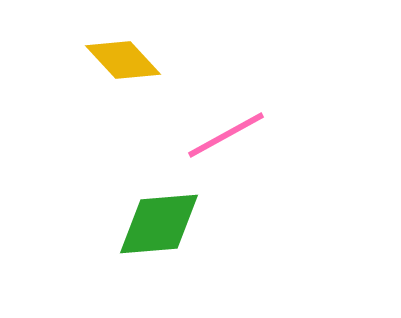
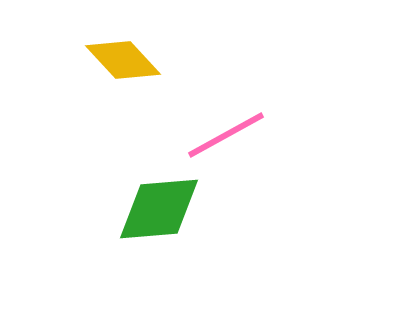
green diamond: moved 15 px up
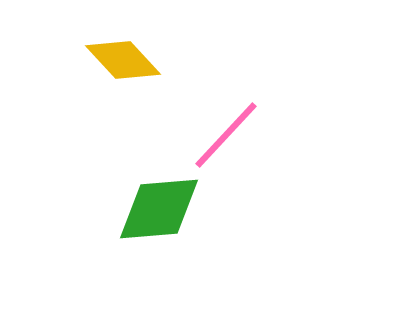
pink line: rotated 18 degrees counterclockwise
